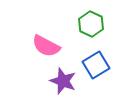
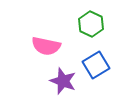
pink semicircle: rotated 16 degrees counterclockwise
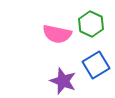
pink semicircle: moved 11 px right, 12 px up
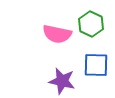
blue square: rotated 32 degrees clockwise
purple star: moved 1 px left; rotated 8 degrees counterclockwise
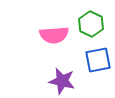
pink semicircle: moved 3 px left, 1 px down; rotated 16 degrees counterclockwise
blue square: moved 2 px right, 5 px up; rotated 12 degrees counterclockwise
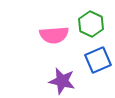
blue square: rotated 12 degrees counterclockwise
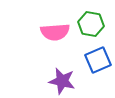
green hexagon: rotated 15 degrees counterclockwise
pink semicircle: moved 1 px right, 3 px up
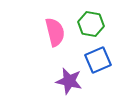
pink semicircle: rotated 100 degrees counterclockwise
purple star: moved 7 px right
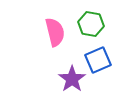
purple star: moved 3 px right, 2 px up; rotated 24 degrees clockwise
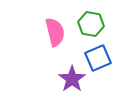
blue square: moved 2 px up
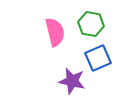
purple star: moved 2 px down; rotated 24 degrees counterclockwise
